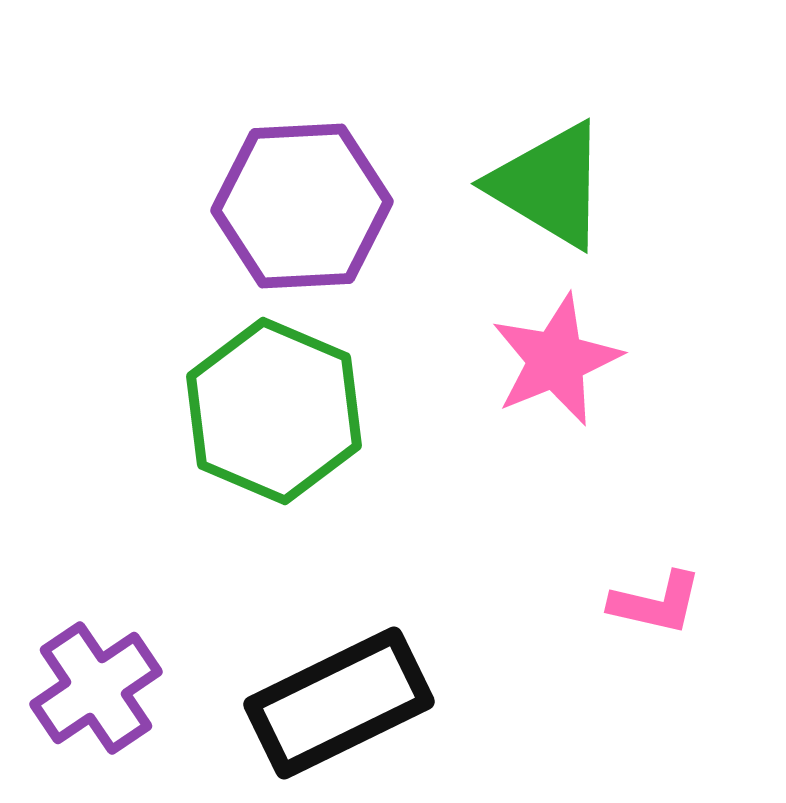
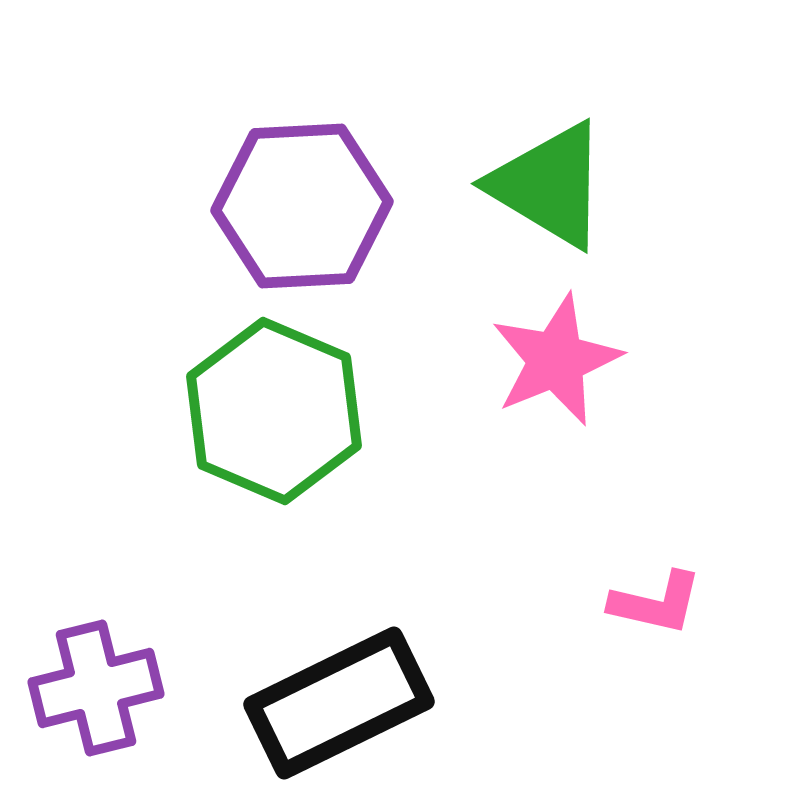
purple cross: rotated 20 degrees clockwise
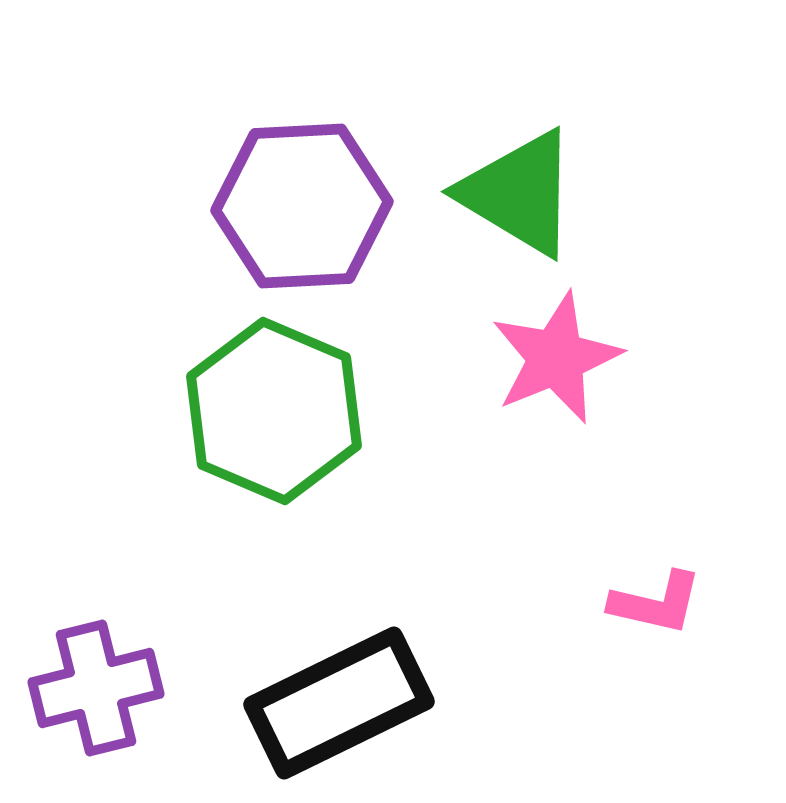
green triangle: moved 30 px left, 8 px down
pink star: moved 2 px up
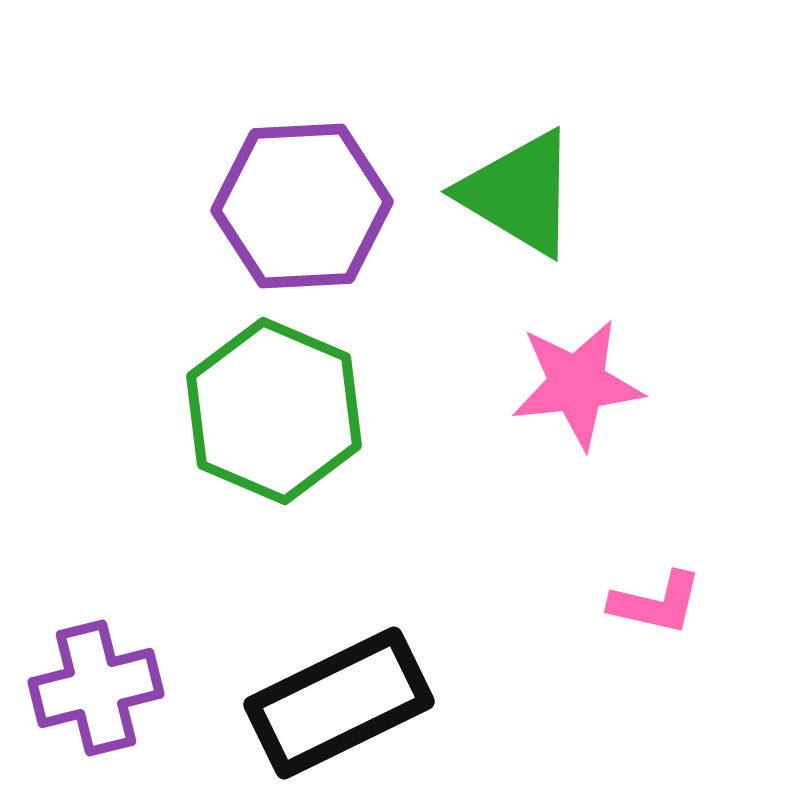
pink star: moved 21 px right, 26 px down; rotated 16 degrees clockwise
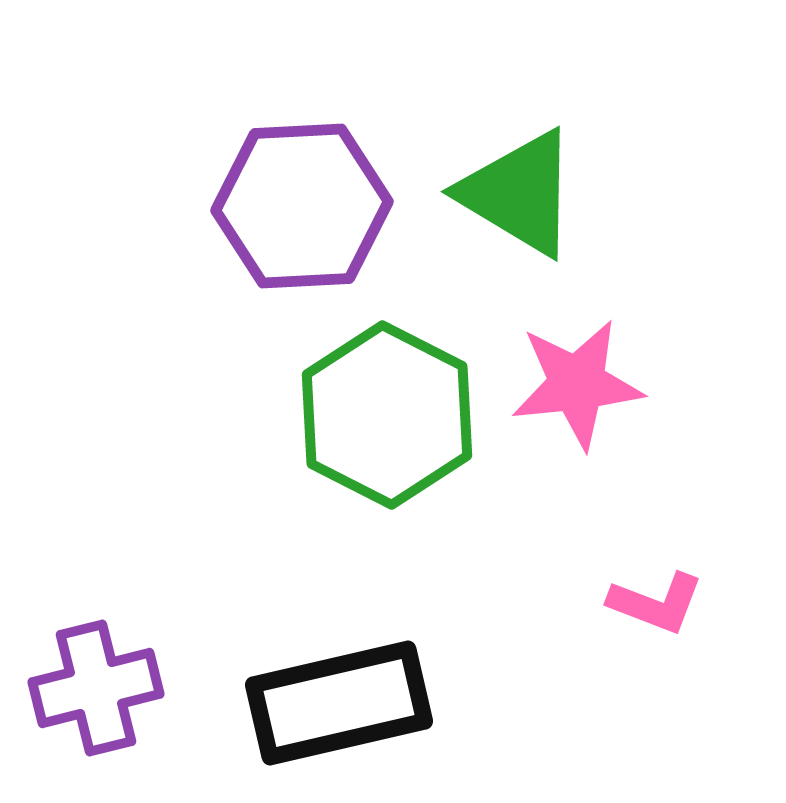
green hexagon: moved 113 px right, 4 px down; rotated 4 degrees clockwise
pink L-shape: rotated 8 degrees clockwise
black rectangle: rotated 13 degrees clockwise
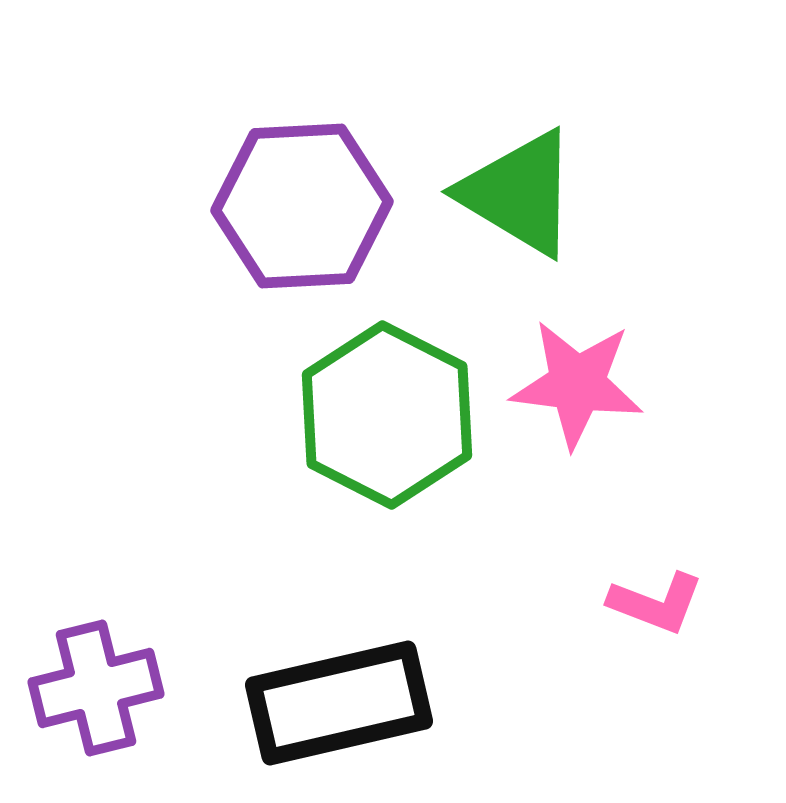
pink star: rotated 13 degrees clockwise
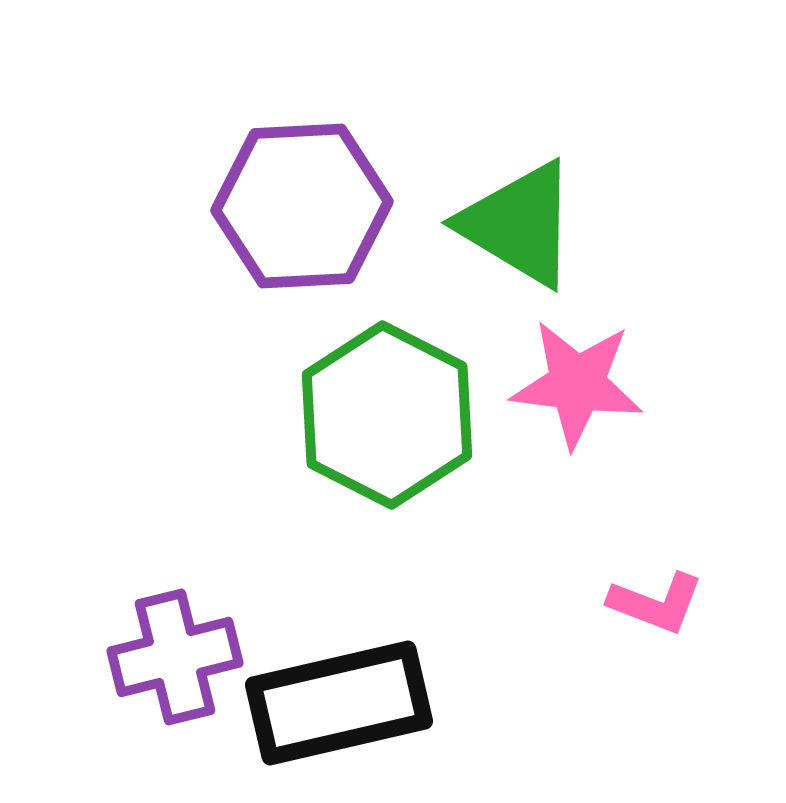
green triangle: moved 31 px down
purple cross: moved 79 px right, 31 px up
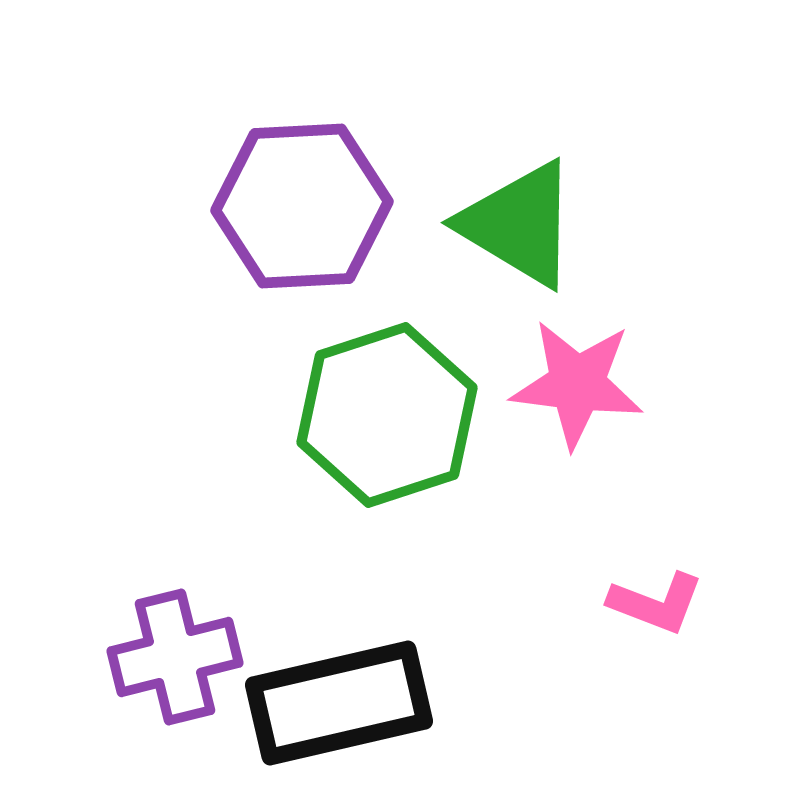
green hexagon: rotated 15 degrees clockwise
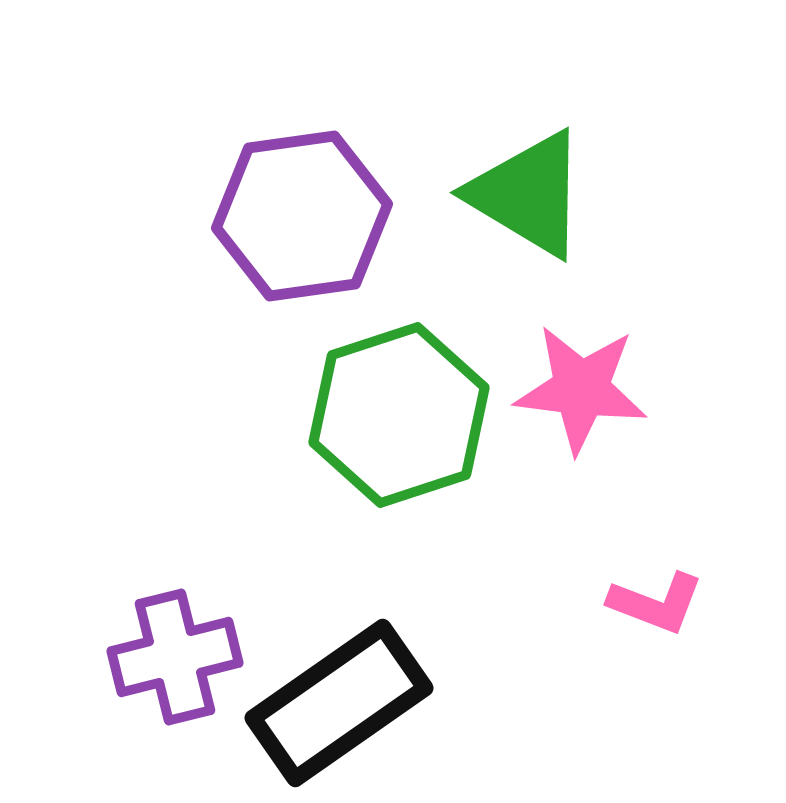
purple hexagon: moved 10 px down; rotated 5 degrees counterclockwise
green triangle: moved 9 px right, 30 px up
pink star: moved 4 px right, 5 px down
green hexagon: moved 12 px right
black rectangle: rotated 22 degrees counterclockwise
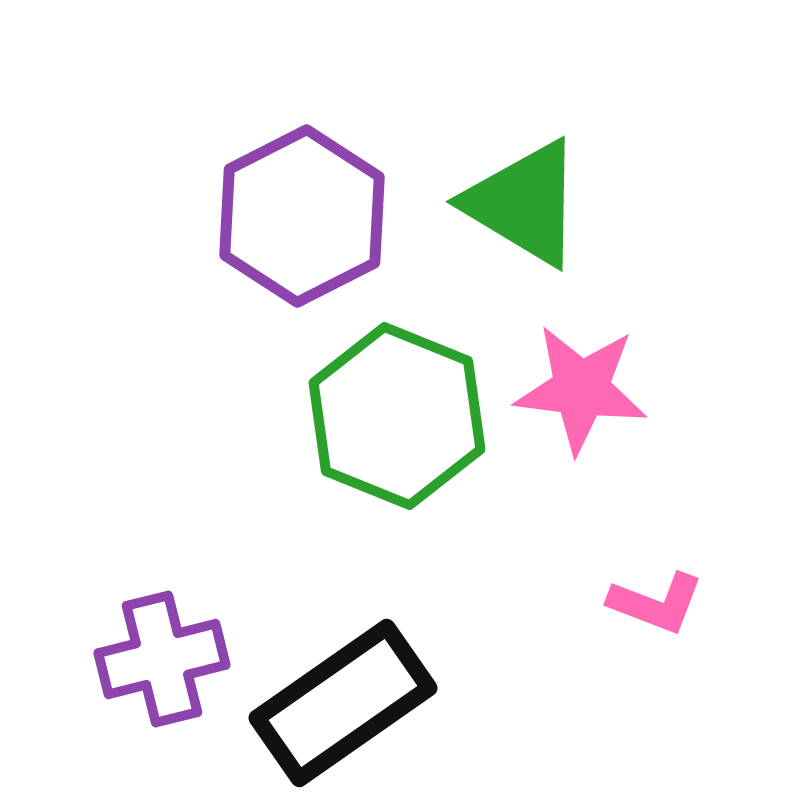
green triangle: moved 4 px left, 9 px down
purple hexagon: rotated 19 degrees counterclockwise
green hexagon: moved 2 px left, 1 px down; rotated 20 degrees counterclockwise
purple cross: moved 13 px left, 2 px down
black rectangle: moved 4 px right
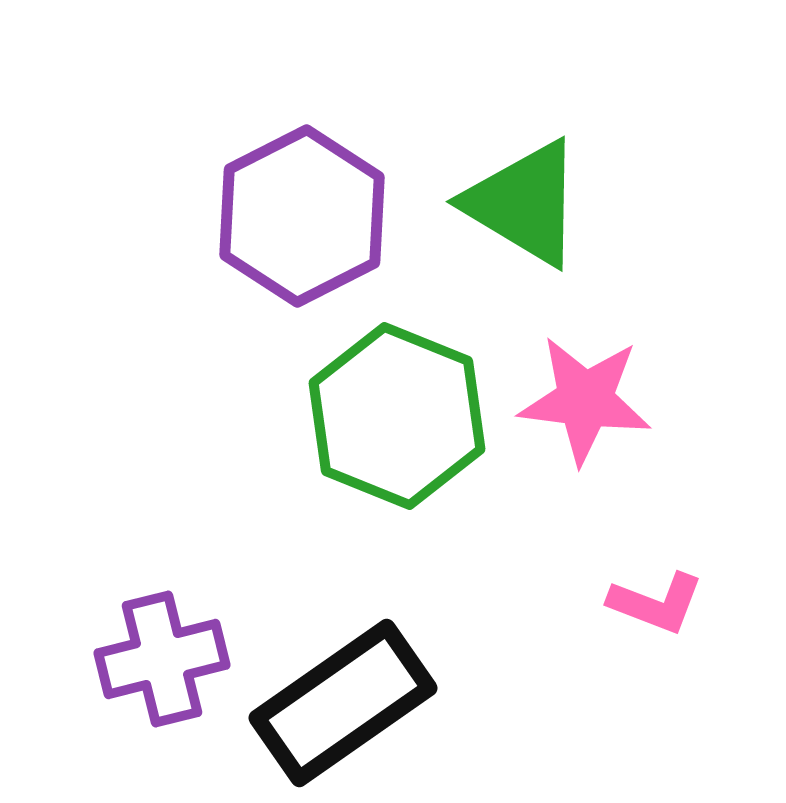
pink star: moved 4 px right, 11 px down
